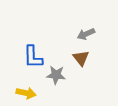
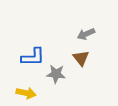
blue L-shape: rotated 90 degrees counterclockwise
gray star: moved 1 px up
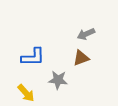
brown triangle: rotated 48 degrees clockwise
gray star: moved 2 px right, 6 px down
yellow arrow: rotated 36 degrees clockwise
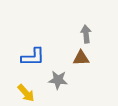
gray arrow: rotated 108 degrees clockwise
brown triangle: rotated 18 degrees clockwise
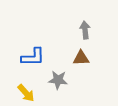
gray arrow: moved 1 px left, 4 px up
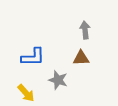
gray star: rotated 12 degrees clockwise
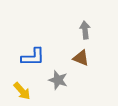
brown triangle: rotated 24 degrees clockwise
yellow arrow: moved 4 px left, 2 px up
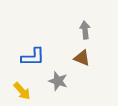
brown triangle: moved 1 px right
gray star: moved 1 px down
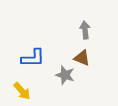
blue L-shape: moved 1 px down
gray star: moved 7 px right, 6 px up
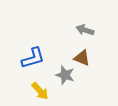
gray arrow: rotated 66 degrees counterclockwise
blue L-shape: rotated 15 degrees counterclockwise
yellow arrow: moved 18 px right
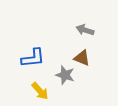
blue L-shape: rotated 10 degrees clockwise
